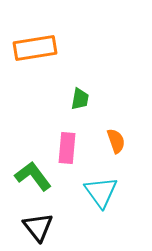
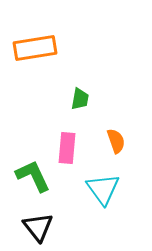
green L-shape: rotated 12 degrees clockwise
cyan triangle: moved 2 px right, 3 px up
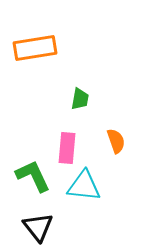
cyan triangle: moved 19 px left, 3 px up; rotated 48 degrees counterclockwise
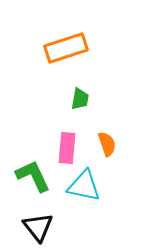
orange rectangle: moved 31 px right; rotated 9 degrees counterclockwise
orange semicircle: moved 9 px left, 3 px down
cyan triangle: rotated 6 degrees clockwise
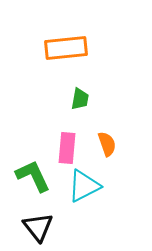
orange rectangle: rotated 12 degrees clockwise
cyan triangle: rotated 39 degrees counterclockwise
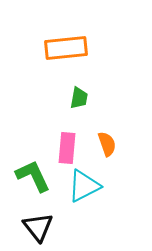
green trapezoid: moved 1 px left, 1 px up
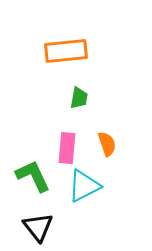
orange rectangle: moved 3 px down
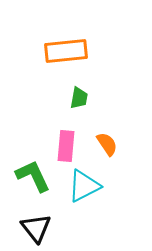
orange semicircle: rotated 15 degrees counterclockwise
pink rectangle: moved 1 px left, 2 px up
black triangle: moved 2 px left, 1 px down
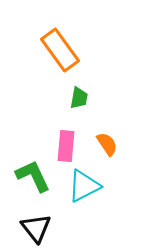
orange rectangle: moved 6 px left, 1 px up; rotated 60 degrees clockwise
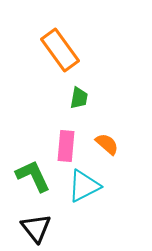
orange semicircle: rotated 15 degrees counterclockwise
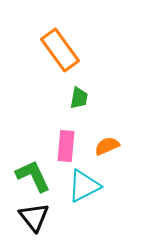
orange semicircle: moved 2 px down; rotated 65 degrees counterclockwise
black triangle: moved 2 px left, 11 px up
